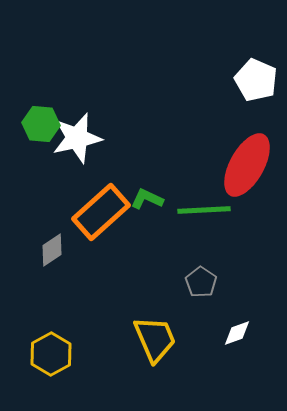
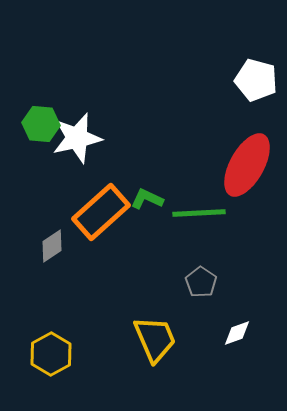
white pentagon: rotated 9 degrees counterclockwise
green line: moved 5 px left, 3 px down
gray diamond: moved 4 px up
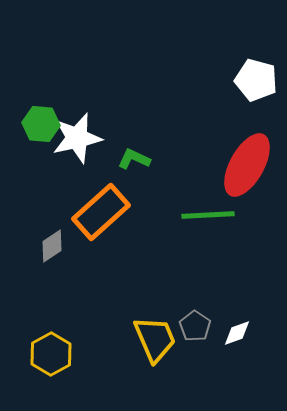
green L-shape: moved 13 px left, 40 px up
green line: moved 9 px right, 2 px down
gray pentagon: moved 6 px left, 44 px down
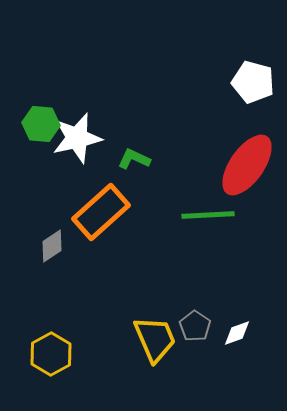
white pentagon: moved 3 px left, 2 px down
red ellipse: rotated 6 degrees clockwise
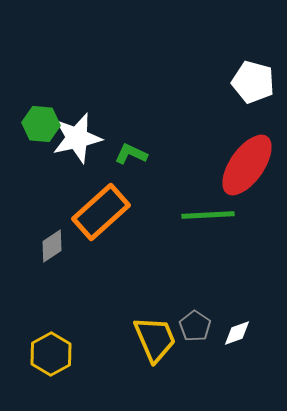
green L-shape: moved 3 px left, 5 px up
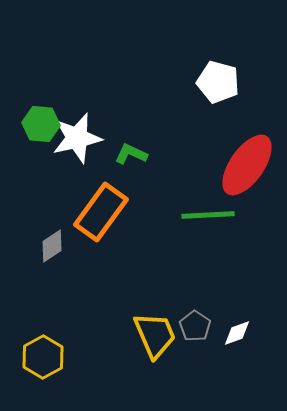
white pentagon: moved 35 px left
orange rectangle: rotated 12 degrees counterclockwise
yellow trapezoid: moved 4 px up
yellow hexagon: moved 8 px left, 3 px down
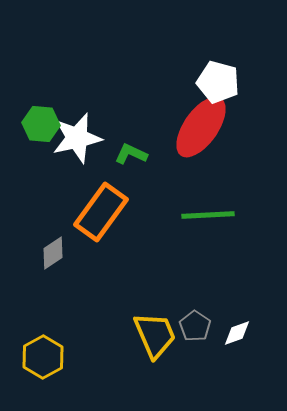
red ellipse: moved 46 px left, 38 px up
gray diamond: moved 1 px right, 7 px down
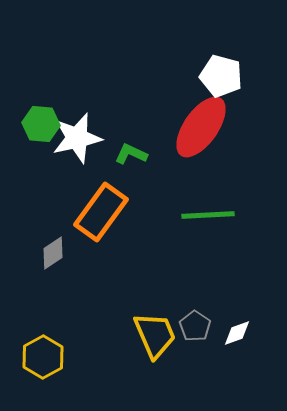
white pentagon: moved 3 px right, 6 px up
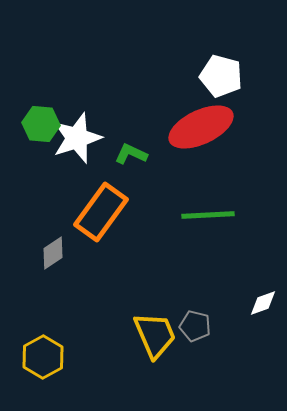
red ellipse: rotated 30 degrees clockwise
white star: rotated 6 degrees counterclockwise
gray pentagon: rotated 20 degrees counterclockwise
white diamond: moved 26 px right, 30 px up
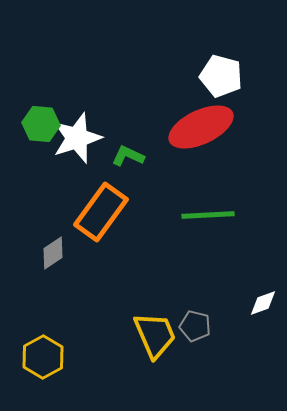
green L-shape: moved 3 px left, 2 px down
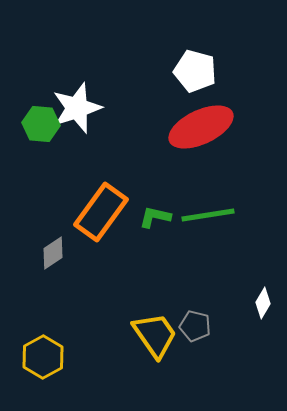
white pentagon: moved 26 px left, 5 px up
white star: moved 30 px up
green L-shape: moved 27 px right, 61 px down; rotated 12 degrees counterclockwise
green line: rotated 6 degrees counterclockwise
white diamond: rotated 40 degrees counterclockwise
yellow trapezoid: rotated 12 degrees counterclockwise
